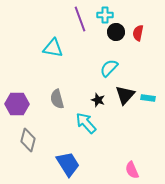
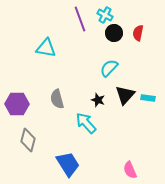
cyan cross: rotated 28 degrees clockwise
black circle: moved 2 px left, 1 px down
cyan triangle: moved 7 px left
pink semicircle: moved 2 px left
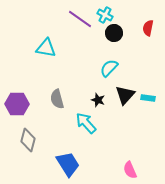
purple line: rotated 35 degrees counterclockwise
red semicircle: moved 10 px right, 5 px up
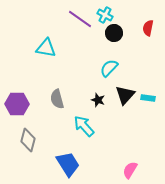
cyan arrow: moved 2 px left, 3 px down
pink semicircle: rotated 54 degrees clockwise
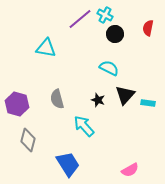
purple line: rotated 75 degrees counterclockwise
black circle: moved 1 px right, 1 px down
cyan semicircle: rotated 72 degrees clockwise
cyan rectangle: moved 5 px down
purple hexagon: rotated 15 degrees clockwise
pink semicircle: rotated 150 degrees counterclockwise
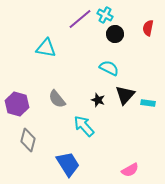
gray semicircle: rotated 24 degrees counterclockwise
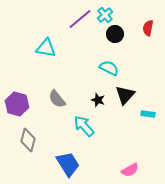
cyan cross: rotated 21 degrees clockwise
cyan rectangle: moved 11 px down
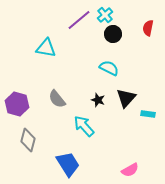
purple line: moved 1 px left, 1 px down
black circle: moved 2 px left
black triangle: moved 1 px right, 3 px down
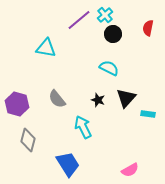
cyan arrow: moved 1 px left, 1 px down; rotated 15 degrees clockwise
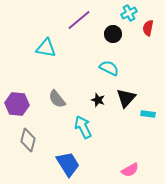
cyan cross: moved 24 px right, 2 px up; rotated 14 degrees clockwise
purple hexagon: rotated 10 degrees counterclockwise
